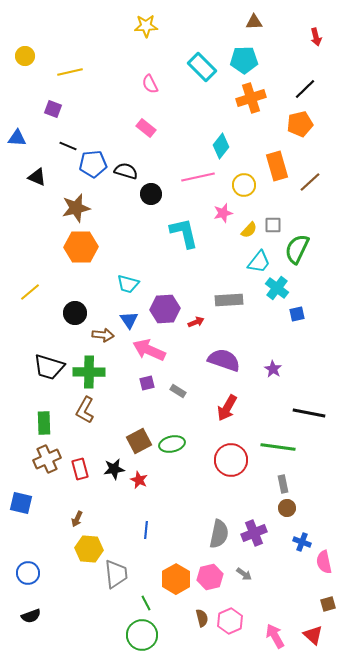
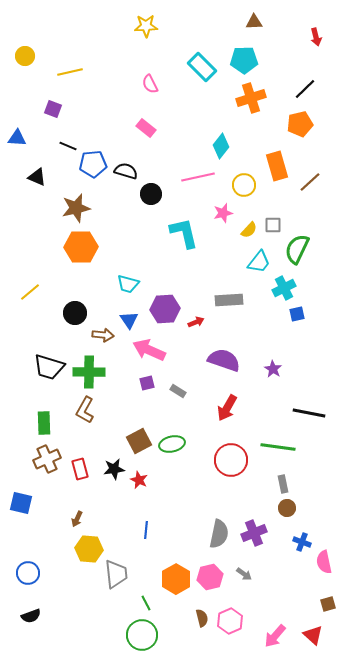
cyan cross at (277, 288): moved 7 px right; rotated 25 degrees clockwise
pink arrow at (275, 636): rotated 110 degrees counterclockwise
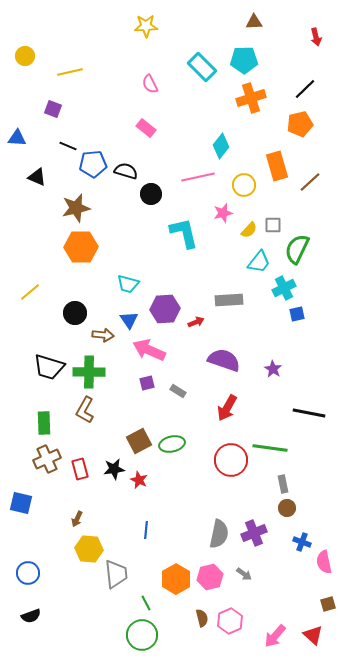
green line at (278, 447): moved 8 px left, 1 px down
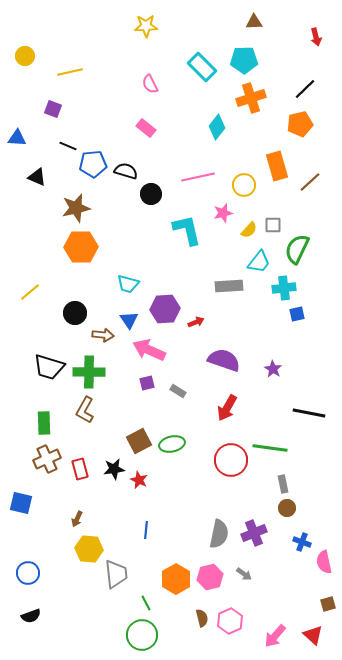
cyan diamond at (221, 146): moved 4 px left, 19 px up
cyan L-shape at (184, 233): moved 3 px right, 3 px up
cyan cross at (284, 288): rotated 20 degrees clockwise
gray rectangle at (229, 300): moved 14 px up
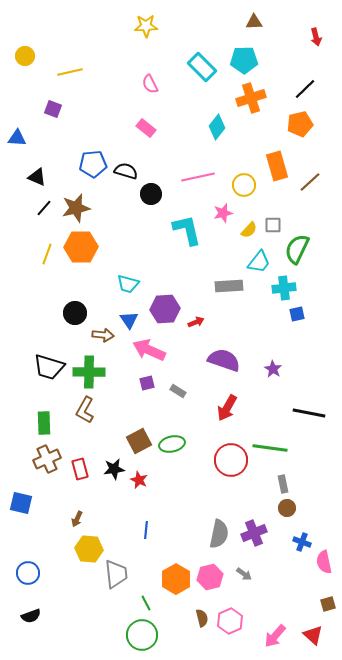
black line at (68, 146): moved 24 px left, 62 px down; rotated 72 degrees counterclockwise
yellow line at (30, 292): moved 17 px right, 38 px up; rotated 30 degrees counterclockwise
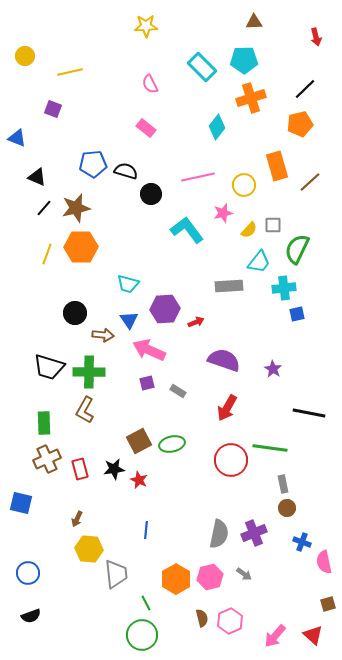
blue triangle at (17, 138): rotated 18 degrees clockwise
cyan L-shape at (187, 230): rotated 24 degrees counterclockwise
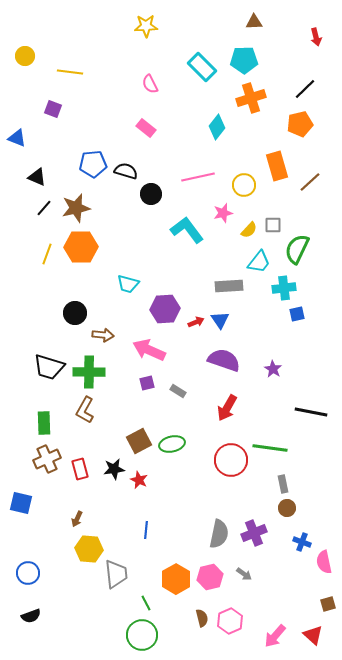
yellow line at (70, 72): rotated 20 degrees clockwise
blue triangle at (129, 320): moved 91 px right
black line at (309, 413): moved 2 px right, 1 px up
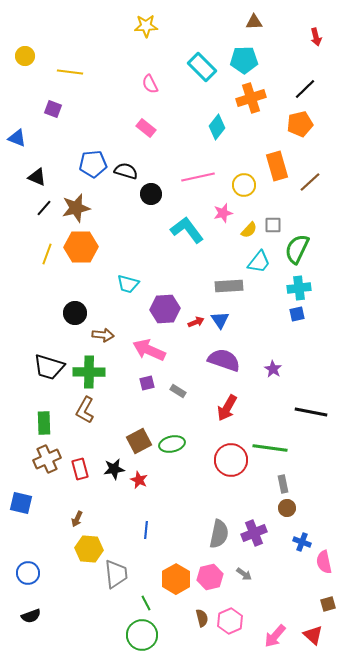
cyan cross at (284, 288): moved 15 px right
